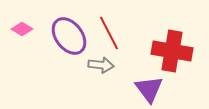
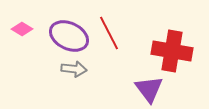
purple ellipse: rotated 27 degrees counterclockwise
gray arrow: moved 27 px left, 4 px down
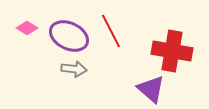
pink diamond: moved 5 px right, 1 px up
red line: moved 2 px right, 2 px up
purple triangle: moved 2 px right; rotated 12 degrees counterclockwise
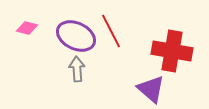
pink diamond: rotated 15 degrees counterclockwise
purple ellipse: moved 7 px right
gray arrow: moved 3 px right; rotated 100 degrees counterclockwise
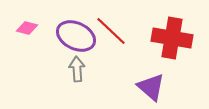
red line: rotated 20 degrees counterclockwise
red cross: moved 13 px up
purple triangle: moved 2 px up
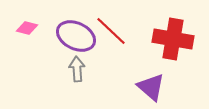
red cross: moved 1 px right, 1 px down
